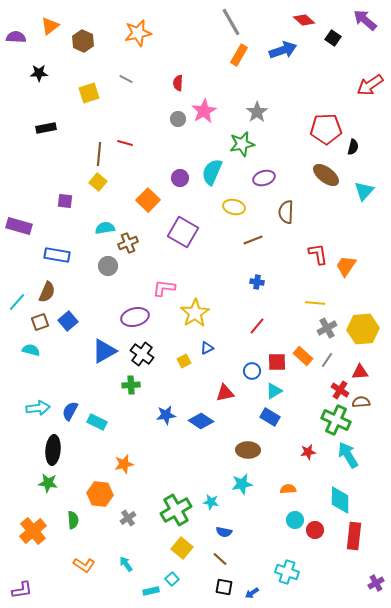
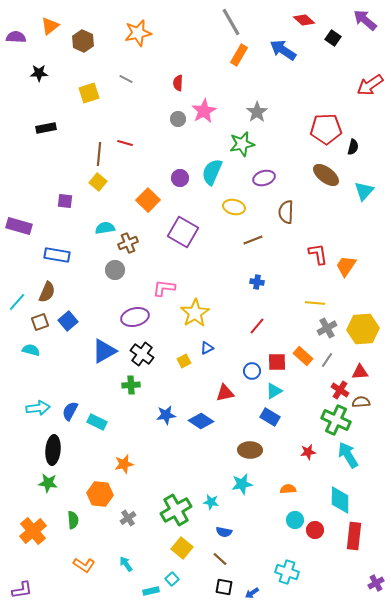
blue arrow at (283, 50): rotated 128 degrees counterclockwise
gray circle at (108, 266): moved 7 px right, 4 px down
brown ellipse at (248, 450): moved 2 px right
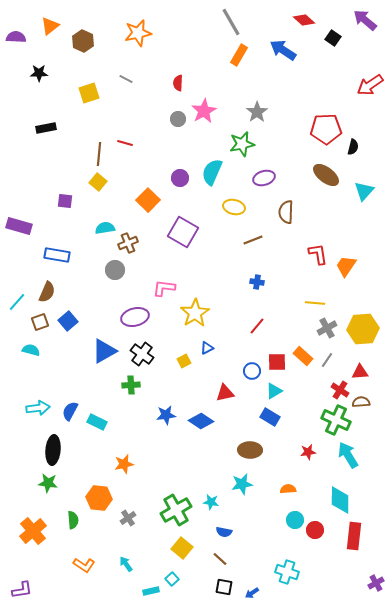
orange hexagon at (100, 494): moved 1 px left, 4 px down
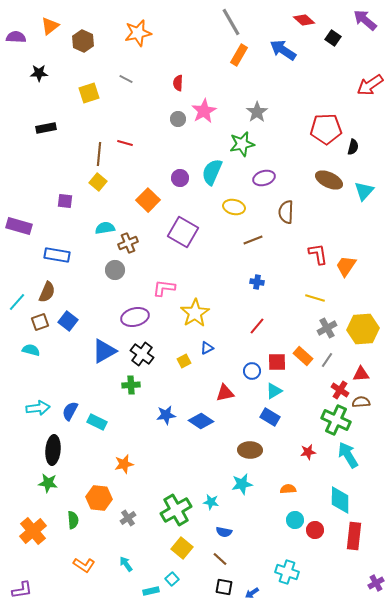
brown ellipse at (326, 175): moved 3 px right, 5 px down; rotated 12 degrees counterclockwise
yellow line at (315, 303): moved 5 px up; rotated 12 degrees clockwise
blue square at (68, 321): rotated 12 degrees counterclockwise
red triangle at (360, 372): moved 1 px right, 2 px down
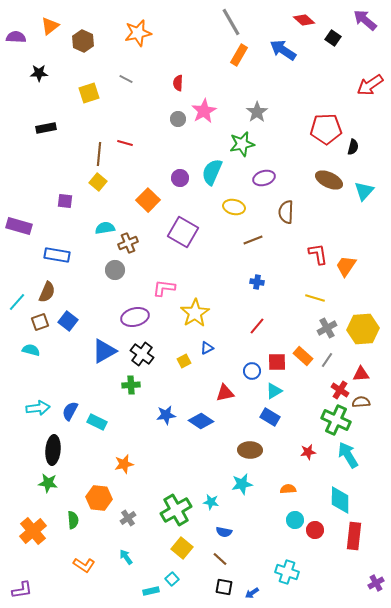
cyan arrow at (126, 564): moved 7 px up
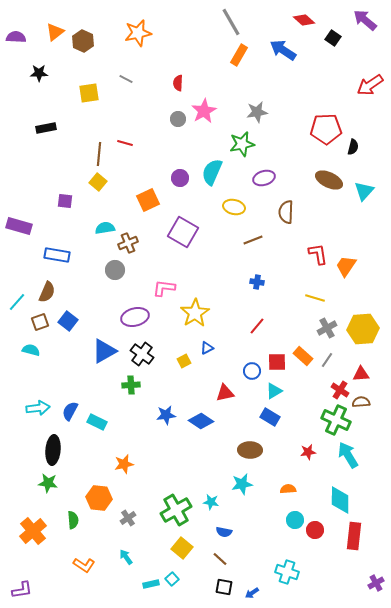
orange triangle at (50, 26): moved 5 px right, 6 px down
yellow square at (89, 93): rotated 10 degrees clockwise
gray star at (257, 112): rotated 25 degrees clockwise
orange square at (148, 200): rotated 20 degrees clockwise
cyan rectangle at (151, 591): moved 7 px up
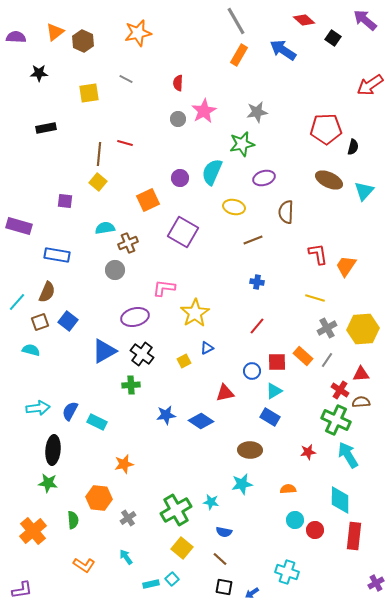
gray line at (231, 22): moved 5 px right, 1 px up
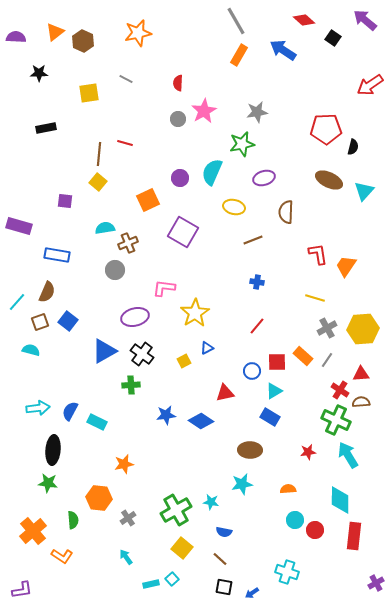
orange L-shape at (84, 565): moved 22 px left, 9 px up
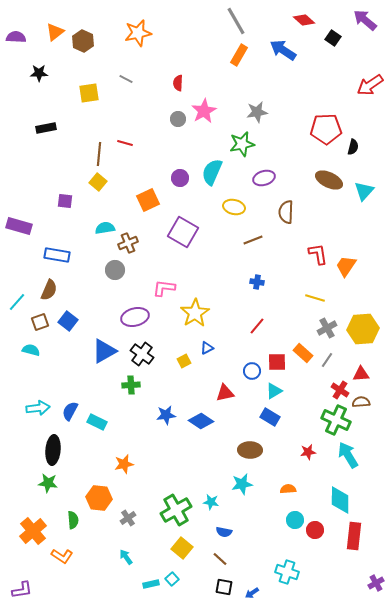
brown semicircle at (47, 292): moved 2 px right, 2 px up
orange rectangle at (303, 356): moved 3 px up
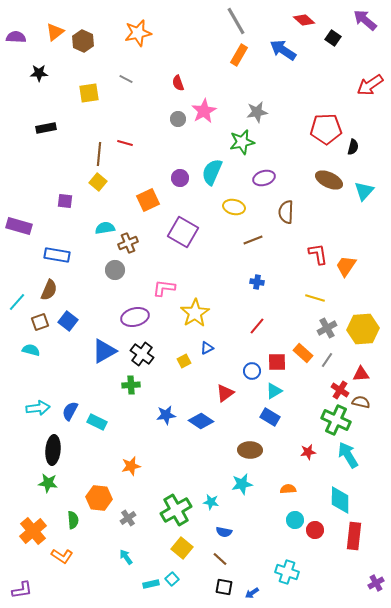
red semicircle at (178, 83): rotated 21 degrees counterclockwise
green star at (242, 144): moved 2 px up
red triangle at (225, 393): rotated 24 degrees counterclockwise
brown semicircle at (361, 402): rotated 18 degrees clockwise
orange star at (124, 464): moved 7 px right, 2 px down
